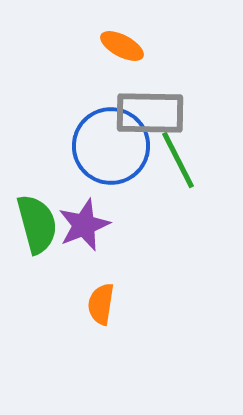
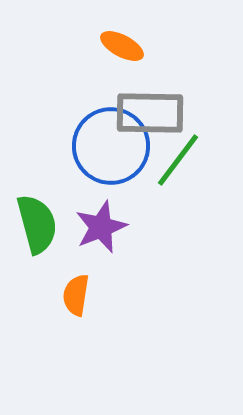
green line: rotated 64 degrees clockwise
purple star: moved 17 px right, 2 px down
orange semicircle: moved 25 px left, 9 px up
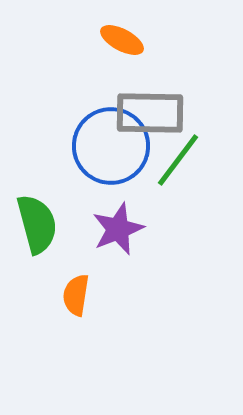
orange ellipse: moved 6 px up
purple star: moved 17 px right, 2 px down
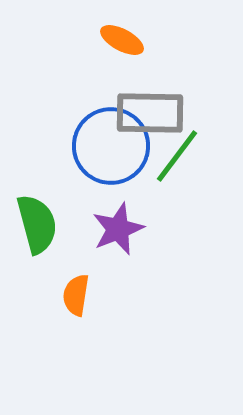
green line: moved 1 px left, 4 px up
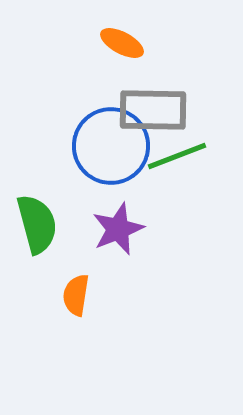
orange ellipse: moved 3 px down
gray rectangle: moved 3 px right, 3 px up
green line: rotated 32 degrees clockwise
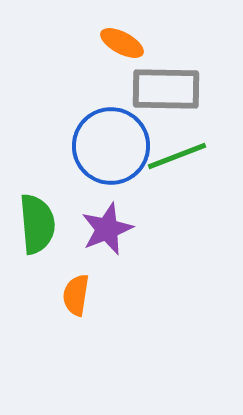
gray rectangle: moved 13 px right, 21 px up
green semicircle: rotated 10 degrees clockwise
purple star: moved 11 px left
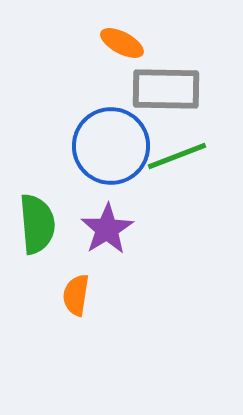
purple star: rotated 10 degrees counterclockwise
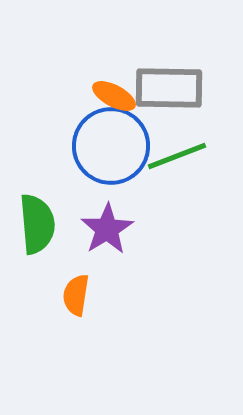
orange ellipse: moved 8 px left, 53 px down
gray rectangle: moved 3 px right, 1 px up
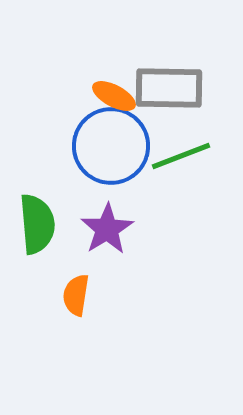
green line: moved 4 px right
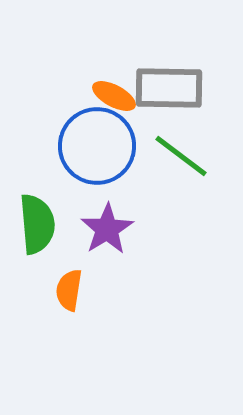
blue circle: moved 14 px left
green line: rotated 58 degrees clockwise
orange semicircle: moved 7 px left, 5 px up
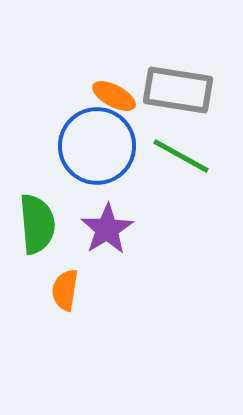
gray rectangle: moved 9 px right, 2 px down; rotated 8 degrees clockwise
green line: rotated 8 degrees counterclockwise
orange semicircle: moved 4 px left
